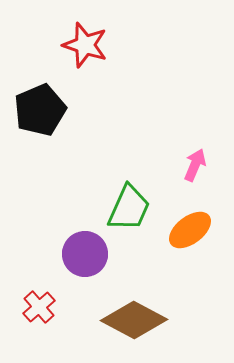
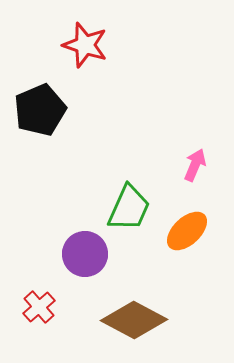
orange ellipse: moved 3 px left, 1 px down; rotated 6 degrees counterclockwise
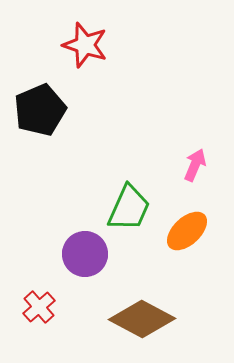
brown diamond: moved 8 px right, 1 px up
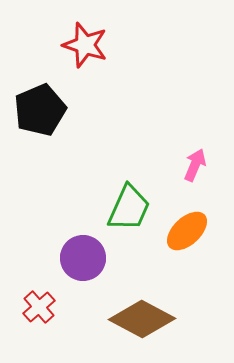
purple circle: moved 2 px left, 4 px down
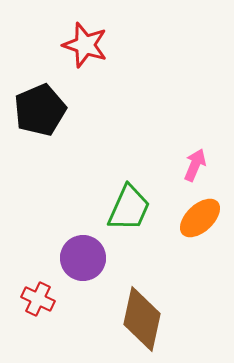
orange ellipse: moved 13 px right, 13 px up
red cross: moved 1 px left, 8 px up; rotated 24 degrees counterclockwise
brown diamond: rotated 74 degrees clockwise
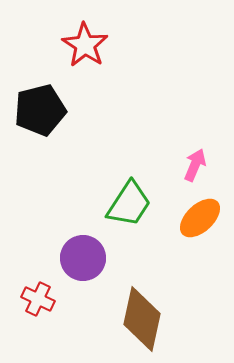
red star: rotated 15 degrees clockwise
black pentagon: rotated 9 degrees clockwise
green trapezoid: moved 4 px up; rotated 9 degrees clockwise
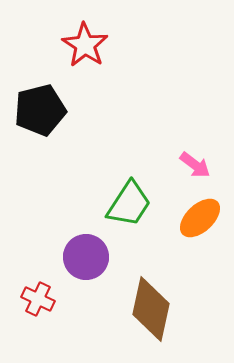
pink arrow: rotated 104 degrees clockwise
purple circle: moved 3 px right, 1 px up
brown diamond: moved 9 px right, 10 px up
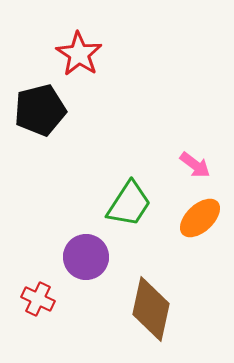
red star: moved 6 px left, 9 px down
